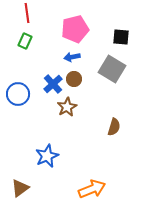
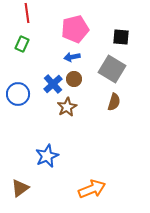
green rectangle: moved 3 px left, 3 px down
brown semicircle: moved 25 px up
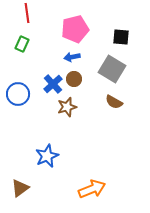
brown semicircle: rotated 102 degrees clockwise
brown star: rotated 12 degrees clockwise
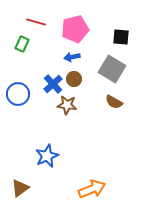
red line: moved 9 px right, 9 px down; rotated 66 degrees counterclockwise
brown star: moved 2 px up; rotated 24 degrees clockwise
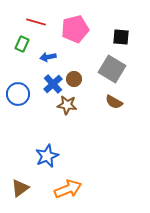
blue arrow: moved 24 px left
orange arrow: moved 24 px left
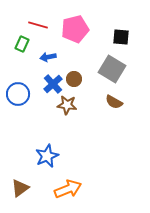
red line: moved 2 px right, 3 px down
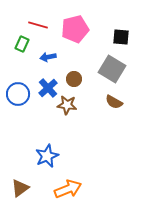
blue cross: moved 5 px left, 4 px down
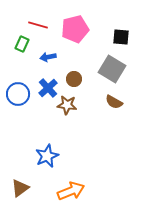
orange arrow: moved 3 px right, 2 px down
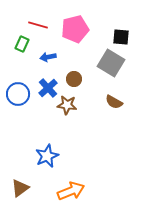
gray square: moved 1 px left, 6 px up
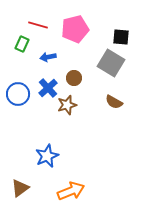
brown circle: moved 1 px up
brown star: rotated 24 degrees counterclockwise
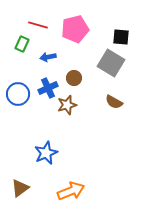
blue cross: rotated 18 degrees clockwise
blue star: moved 1 px left, 3 px up
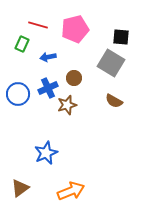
brown semicircle: moved 1 px up
